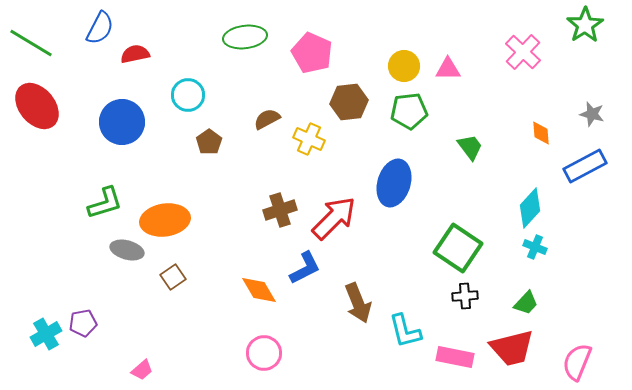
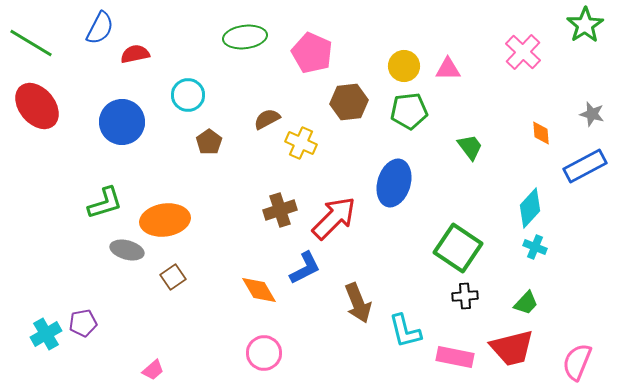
yellow cross at (309, 139): moved 8 px left, 4 px down
pink trapezoid at (142, 370): moved 11 px right
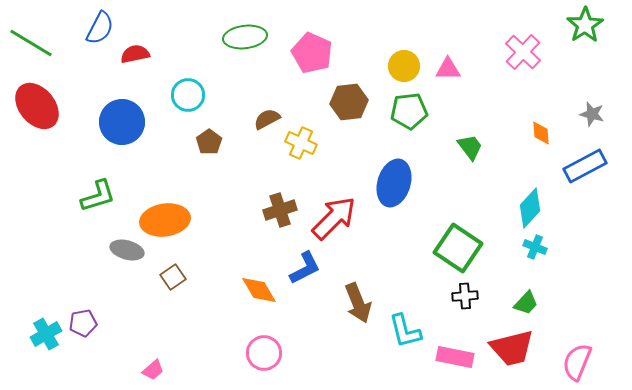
green L-shape at (105, 203): moved 7 px left, 7 px up
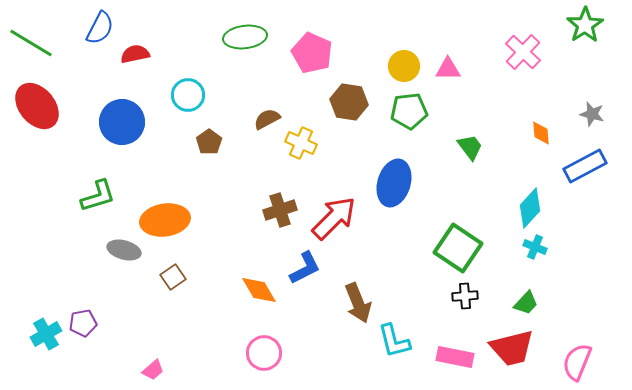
brown hexagon at (349, 102): rotated 15 degrees clockwise
gray ellipse at (127, 250): moved 3 px left
cyan L-shape at (405, 331): moved 11 px left, 10 px down
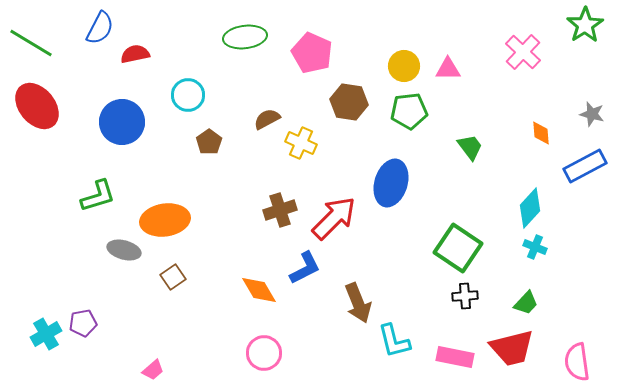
blue ellipse at (394, 183): moved 3 px left
pink semicircle at (577, 362): rotated 30 degrees counterclockwise
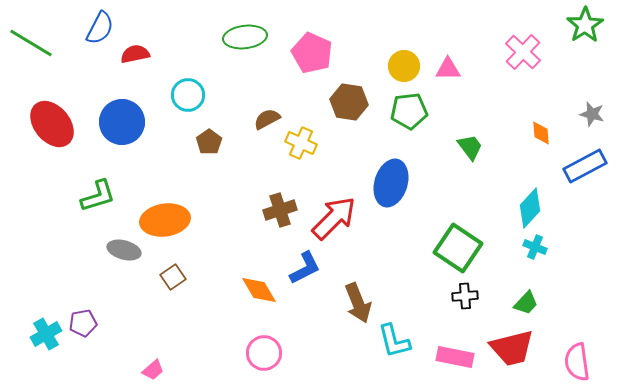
red ellipse at (37, 106): moved 15 px right, 18 px down
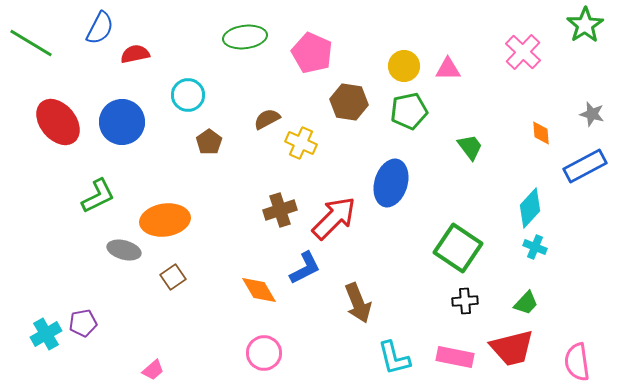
green pentagon at (409, 111): rotated 6 degrees counterclockwise
red ellipse at (52, 124): moved 6 px right, 2 px up
green L-shape at (98, 196): rotated 9 degrees counterclockwise
black cross at (465, 296): moved 5 px down
cyan L-shape at (394, 341): moved 17 px down
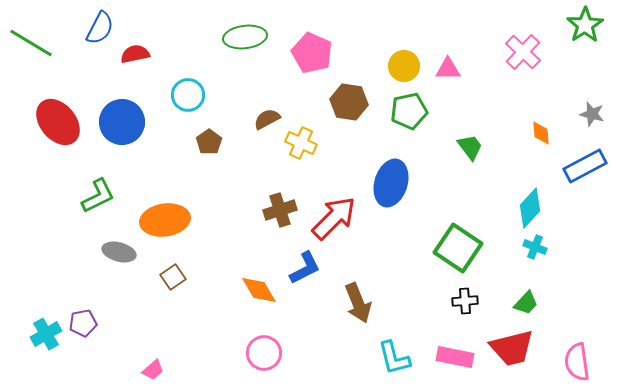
gray ellipse at (124, 250): moved 5 px left, 2 px down
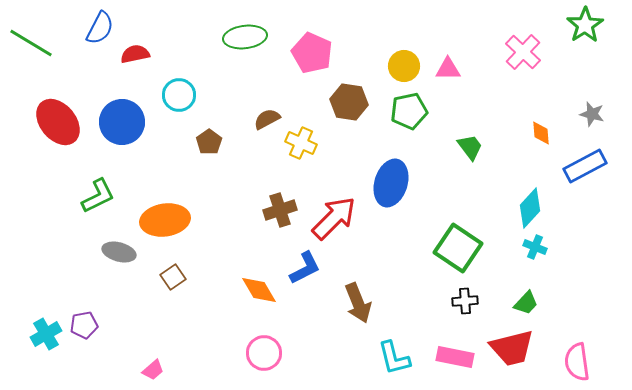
cyan circle at (188, 95): moved 9 px left
purple pentagon at (83, 323): moved 1 px right, 2 px down
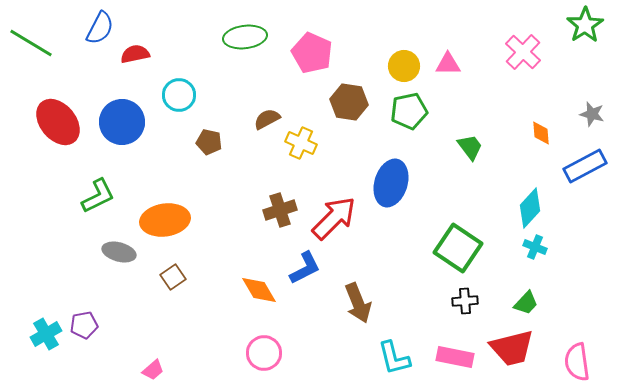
pink triangle at (448, 69): moved 5 px up
brown pentagon at (209, 142): rotated 25 degrees counterclockwise
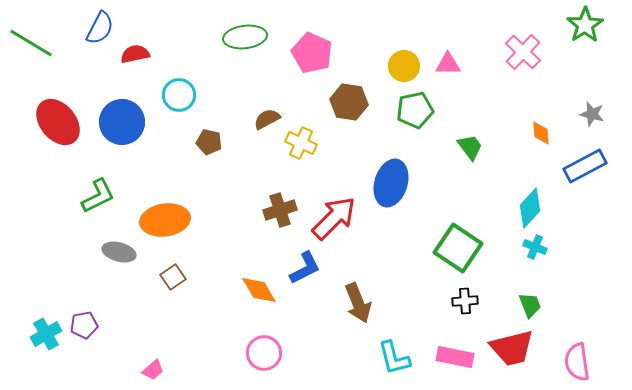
green pentagon at (409, 111): moved 6 px right, 1 px up
green trapezoid at (526, 303): moved 4 px right, 2 px down; rotated 64 degrees counterclockwise
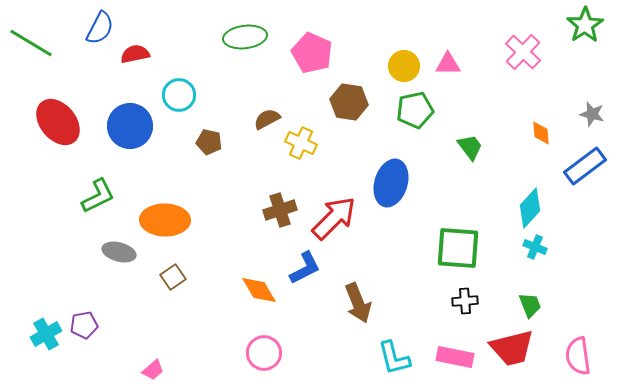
blue circle at (122, 122): moved 8 px right, 4 px down
blue rectangle at (585, 166): rotated 9 degrees counterclockwise
orange ellipse at (165, 220): rotated 9 degrees clockwise
green square at (458, 248): rotated 30 degrees counterclockwise
pink semicircle at (577, 362): moved 1 px right, 6 px up
